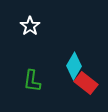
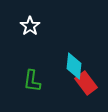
cyan diamond: rotated 24 degrees counterclockwise
red rectangle: rotated 15 degrees clockwise
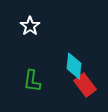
red rectangle: moved 1 px left, 2 px down
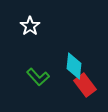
green L-shape: moved 6 px right, 4 px up; rotated 50 degrees counterclockwise
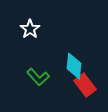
white star: moved 3 px down
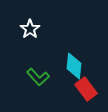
red rectangle: moved 1 px right, 4 px down
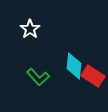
red rectangle: moved 7 px right, 13 px up; rotated 20 degrees counterclockwise
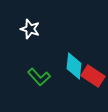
white star: rotated 18 degrees counterclockwise
green L-shape: moved 1 px right
